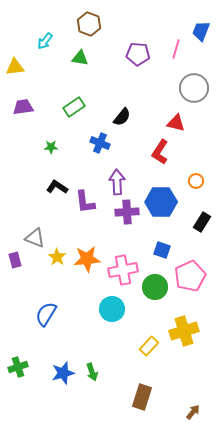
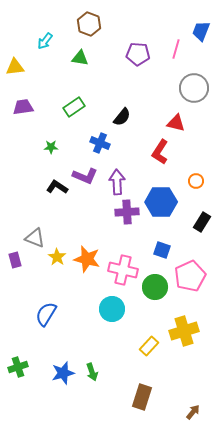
purple L-shape: moved 26 px up; rotated 60 degrees counterclockwise
orange star: rotated 20 degrees clockwise
pink cross: rotated 24 degrees clockwise
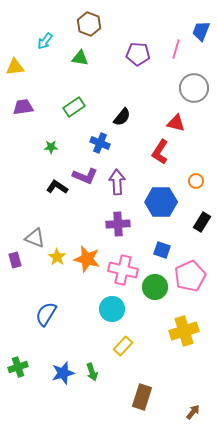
purple cross: moved 9 px left, 12 px down
yellow rectangle: moved 26 px left
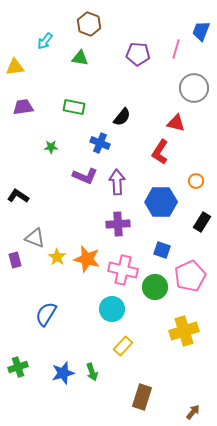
green rectangle: rotated 45 degrees clockwise
black L-shape: moved 39 px left, 9 px down
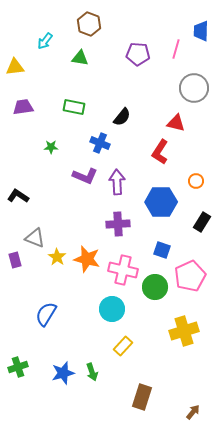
blue trapezoid: rotated 20 degrees counterclockwise
